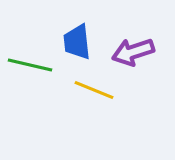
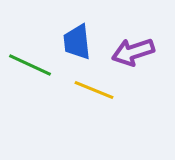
green line: rotated 12 degrees clockwise
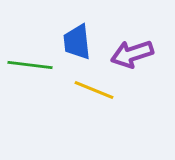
purple arrow: moved 1 px left, 2 px down
green line: rotated 18 degrees counterclockwise
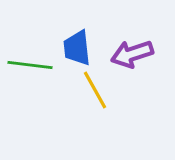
blue trapezoid: moved 6 px down
yellow line: moved 1 px right; rotated 39 degrees clockwise
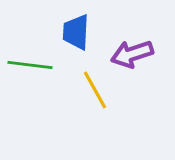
blue trapezoid: moved 1 px left, 16 px up; rotated 9 degrees clockwise
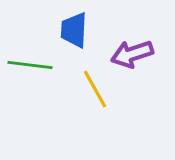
blue trapezoid: moved 2 px left, 2 px up
yellow line: moved 1 px up
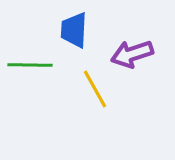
green line: rotated 6 degrees counterclockwise
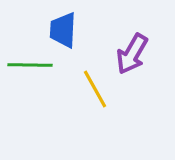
blue trapezoid: moved 11 px left
purple arrow: rotated 42 degrees counterclockwise
